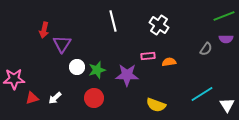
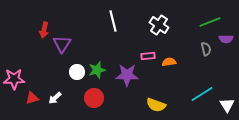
green line: moved 14 px left, 6 px down
gray semicircle: rotated 48 degrees counterclockwise
white circle: moved 5 px down
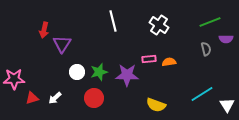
pink rectangle: moved 1 px right, 3 px down
green star: moved 2 px right, 2 px down
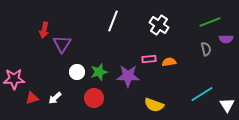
white line: rotated 35 degrees clockwise
purple star: moved 1 px right, 1 px down
yellow semicircle: moved 2 px left
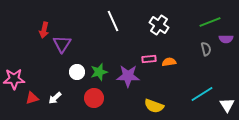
white line: rotated 45 degrees counterclockwise
yellow semicircle: moved 1 px down
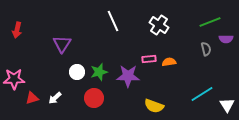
red arrow: moved 27 px left
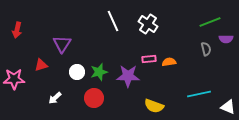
white cross: moved 11 px left, 1 px up
cyan line: moved 3 px left; rotated 20 degrees clockwise
red triangle: moved 9 px right, 33 px up
white triangle: moved 1 px right, 2 px down; rotated 35 degrees counterclockwise
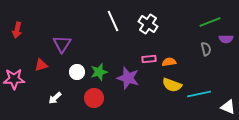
purple star: moved 2 px down; rotated 15 degrees clockwise
yellow semicircle: moved 18 px right, 21 px up
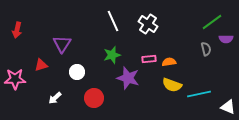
green line: moved 2 px right; rotated 15 degrees counterclockwise
green star: moved 13 px right, 17 px up
pink star: moved 1 px right
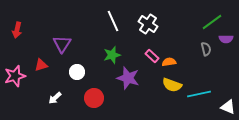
pink rectangle: moved 3 px right, 3 px up; rotated 48 degrees clockwise
pink star: moved 3 px up; rotated 15 degrees counterclockwise
